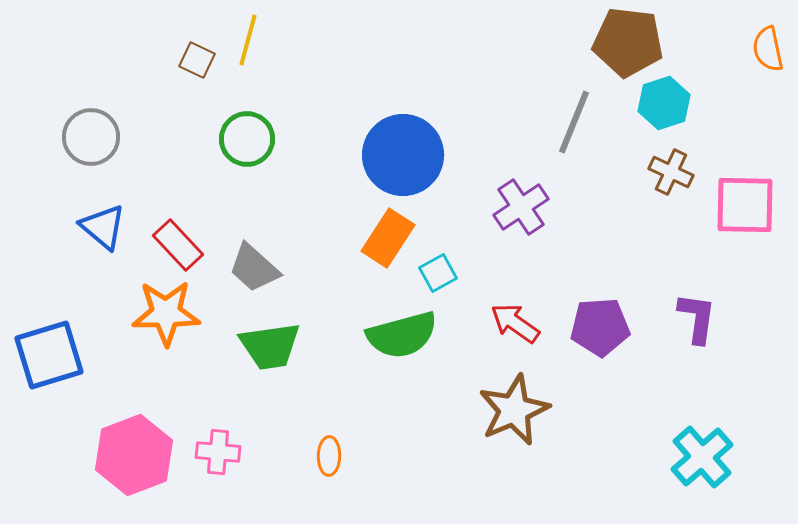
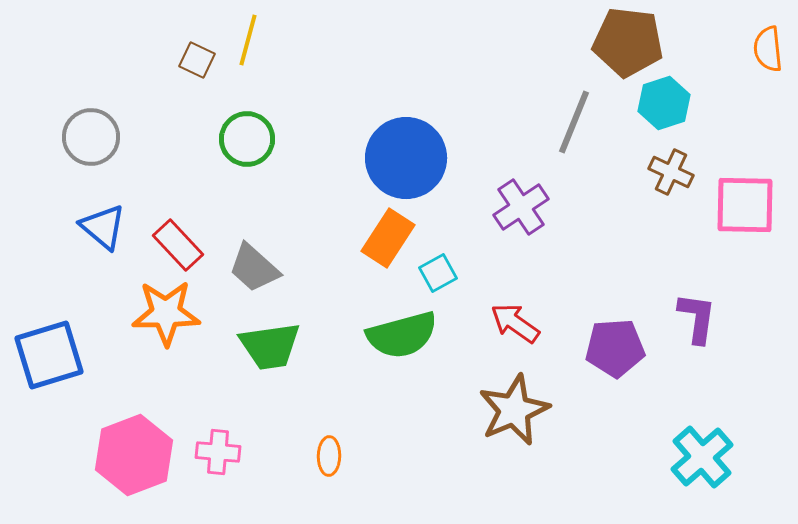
orange semicircle: rotated 6 degrees clockwise
blue circle: moved 3 px right, 3 px down
purple pentagon: moved 15 px right, 21 px down
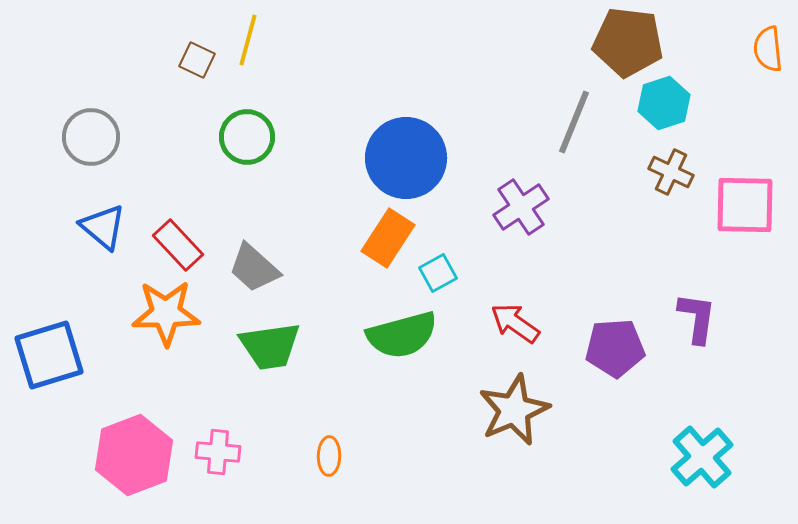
green circle: moved 2 px up
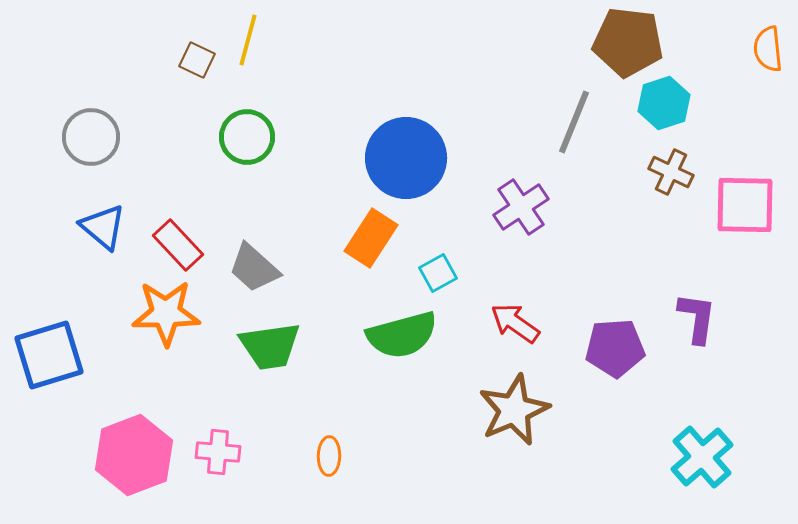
orange rectangle: moved 17 px left
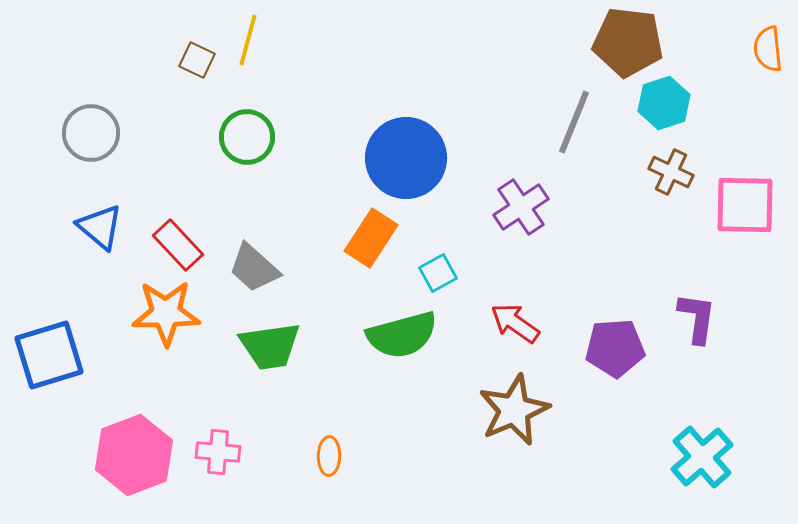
gray circle: moved 4 px up
blue triangle: moved 3 px left
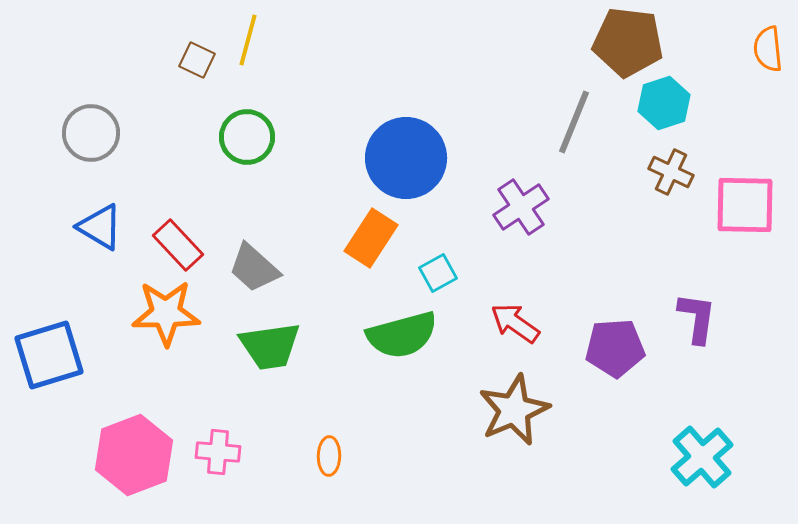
blue triangle: rotated 9 degrees counterclockwise
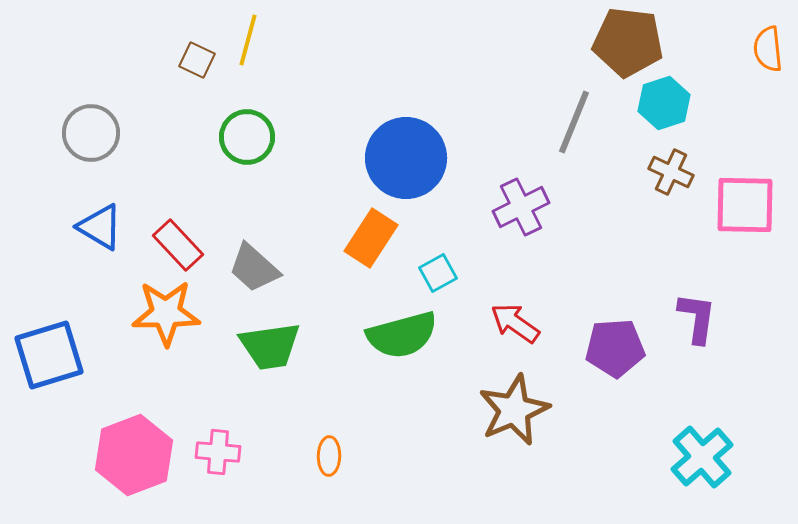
purple cross: rotated 8 degrees clockwise
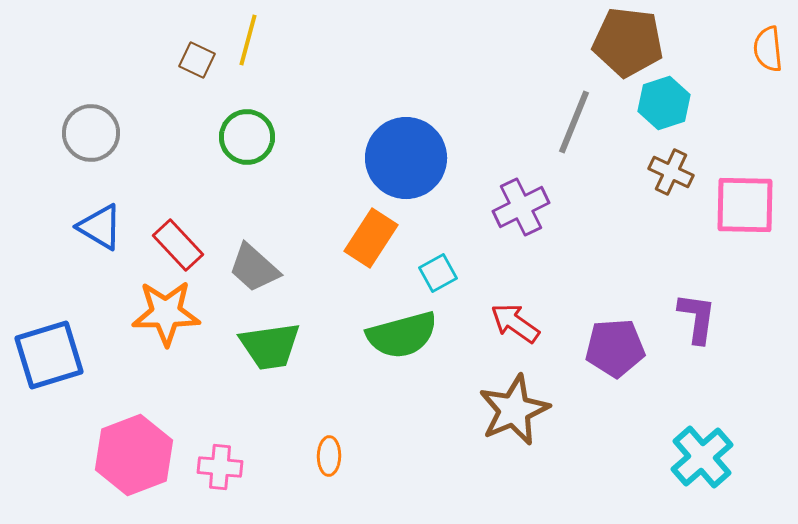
pink cross: moved 2 px right, 15 px down
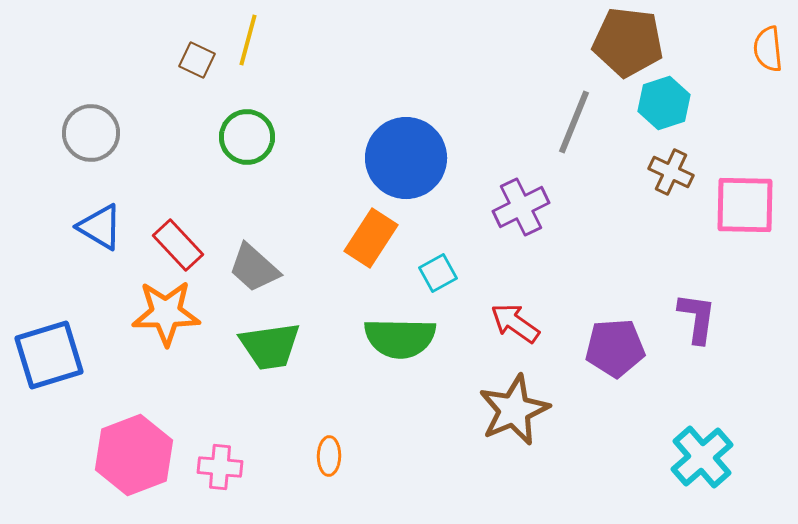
green semicircle: moved 2 px left, 3 px down; rotated 16 degrees clockwise
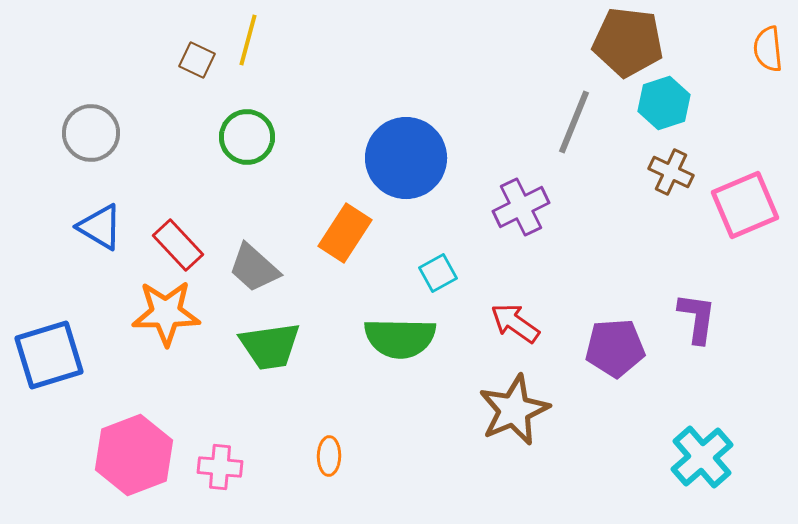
pink square: rotated 24 degrees counterclockwise
orange rectangle: moved 26 px left, 5 px up
